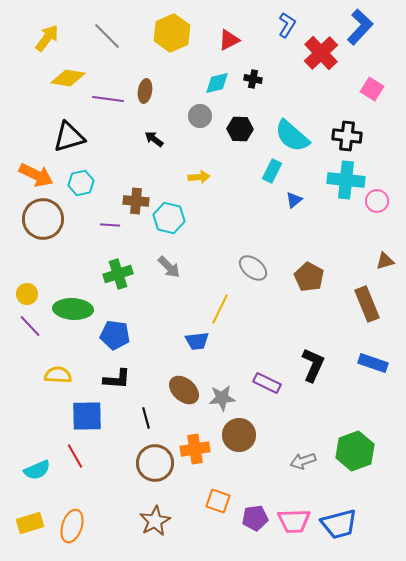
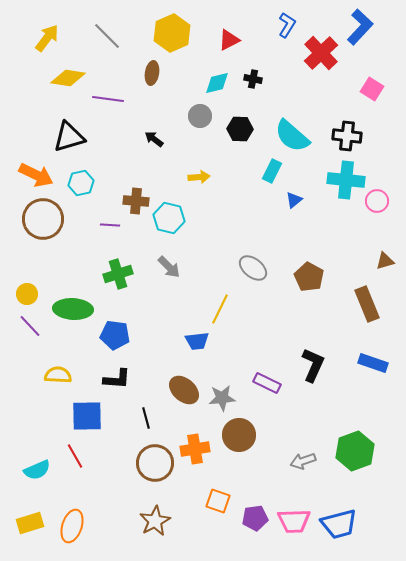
brown ellipse at (145, 91): moved 7 px right, 18 px up
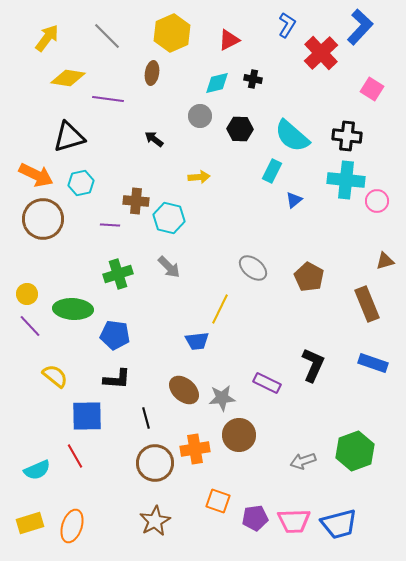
yellow semicircle at (58, 375): moved 3 px left, 1 px down; rotated 36 degrees clockwise
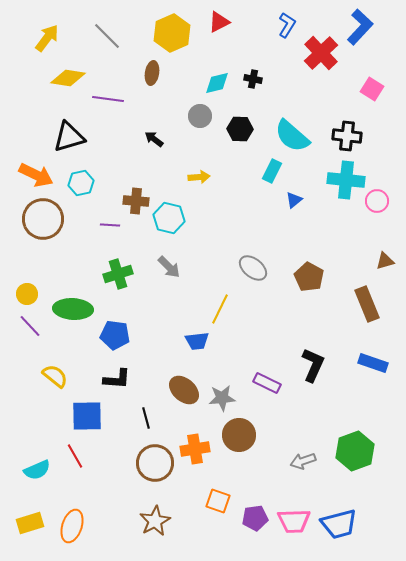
red triangle at (229, 40): moved 10 px left, 18 px up
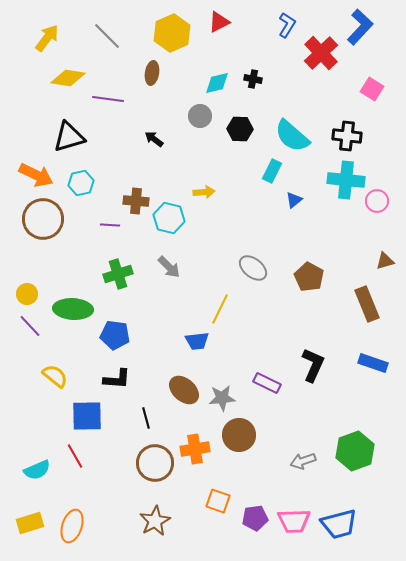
yellow arrow at (199, 177): moved 5 px right, 15 px down
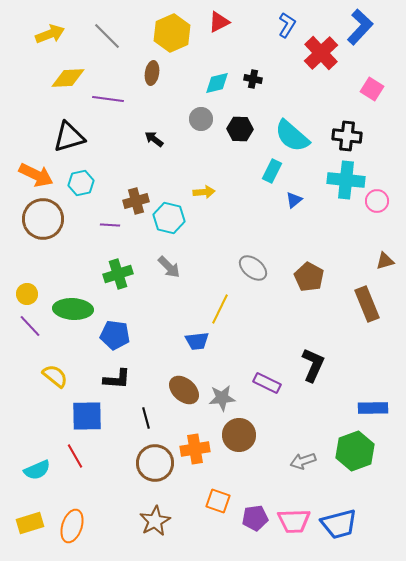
yellow arrow at (47, 38): moved 3 px right, 4 px up; rotated 32 degrees clockwise
yellow diamond at (68, 78): rotated 12 degrees counterclockwise
gray circle at (200, 116): moved 1 px right, 3 px down
brown cross at (136, 201): rotated 20 degrees counterclockwise
blue rectangle at (373, 363): moved 45 px down; rotated 20 degrees counterclockwise
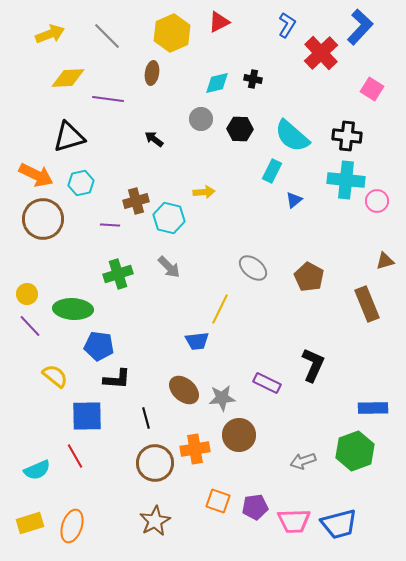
blue pentagon at (115, 335): moved 16 px left, 11 px down
purple pentagon at (255, 518): moved 11 px up
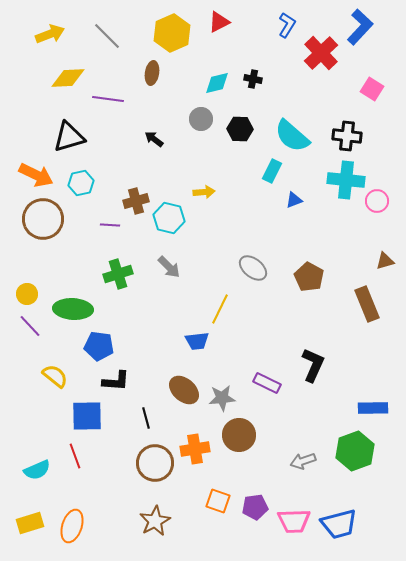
blue triangle at (294, 200): rotated 18 degrees clockwise
black L-shape at (117, 379): moved 1 px left, 2 px down
red line at (75, 456): rotated 10 degrees clockwise
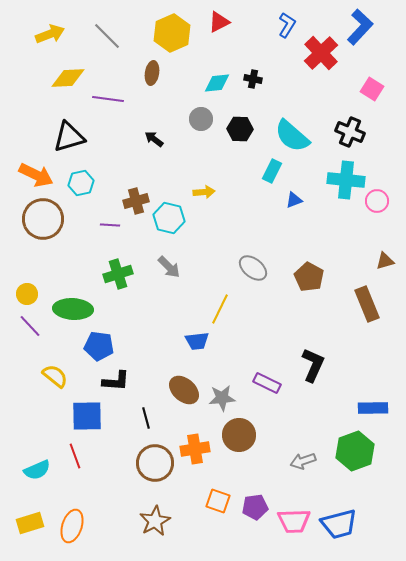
cyan diamond at (217, 83): rotated 8 degrees clockwise
black cross at (347, 136): moved 3 px right, 4 px up; rotated 16 degrees clockwise
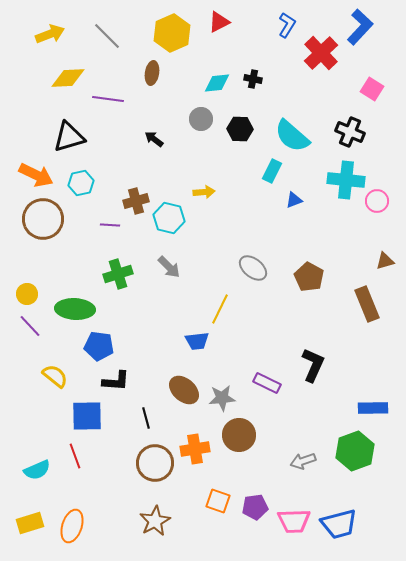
green ellipse at (73, 309): moved 2 px right
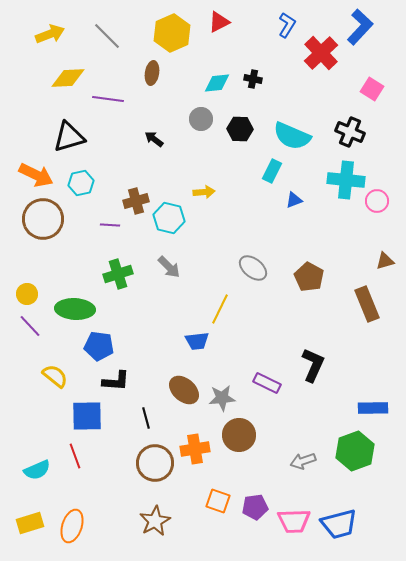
cyan semicircle at (292, 136): rotated 18 degrees counterclockwise
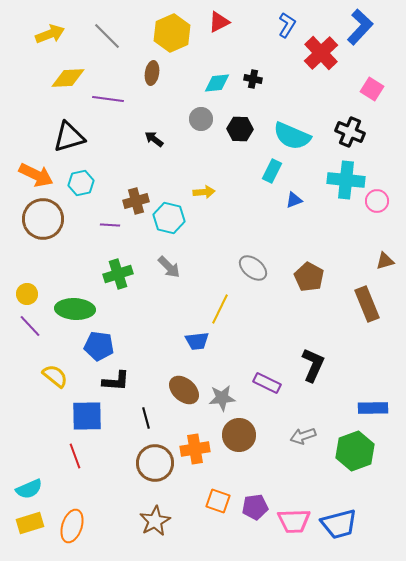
gray arrow at (303, 461): moved 25 px up
cyan semicircle at (37, 470): moved 8 px left, 19 px down
